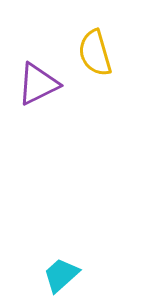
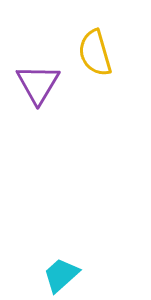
purple triangle: rotated 33 degrees counterclockwise
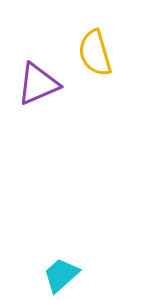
purple triangle: rotated 36 degrees clockwise
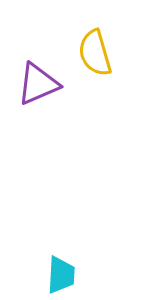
cyan trapezoid: rotated 135 degrees clockwise
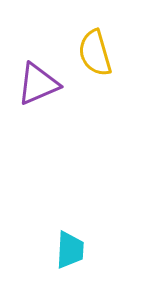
cyan trapezoid: moved 9 px right, 25 px up
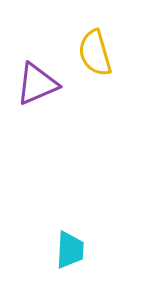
purple triangle: moved 1 px left
